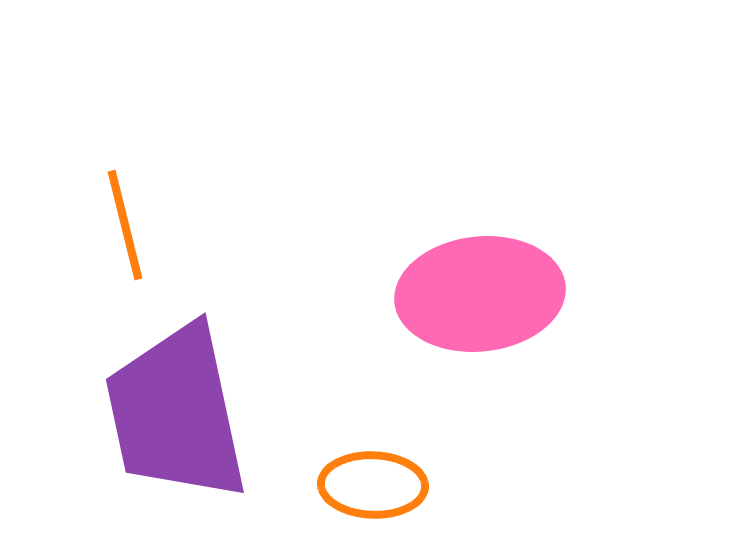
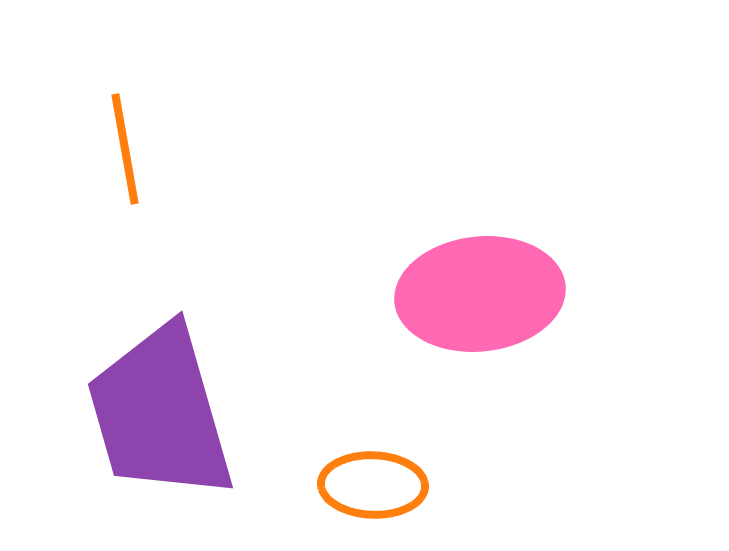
orange line: moved 76 px up; rotated 4 degrees clockwise
purple trapezoid: moved 16 px left; rotated 4 degrees counterclockwise
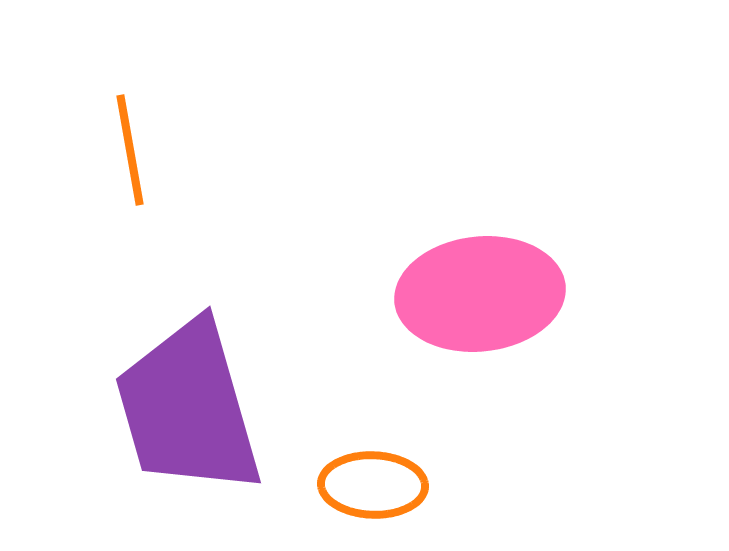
orange line: moved 5 px right, 1 px down
purple trapezoid: moved 28 px right, 5 px up
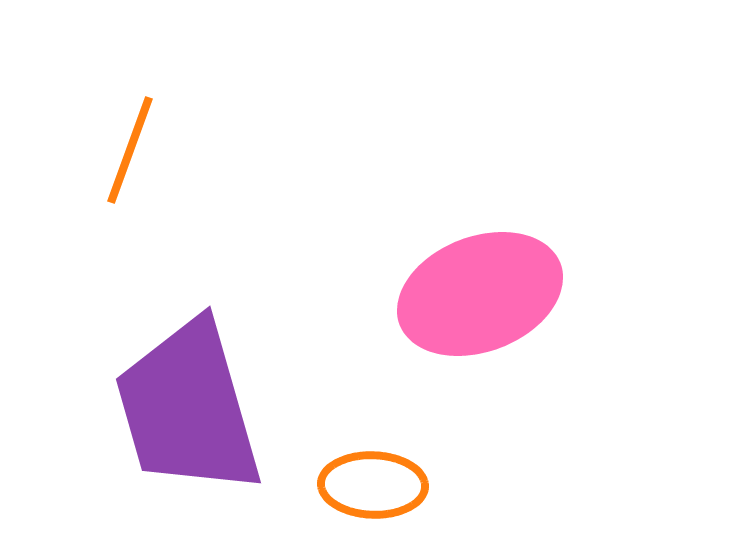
orange line: rotated 30 degrees clockwise
pink ellipse: rotated 15 degrees counterclockwise
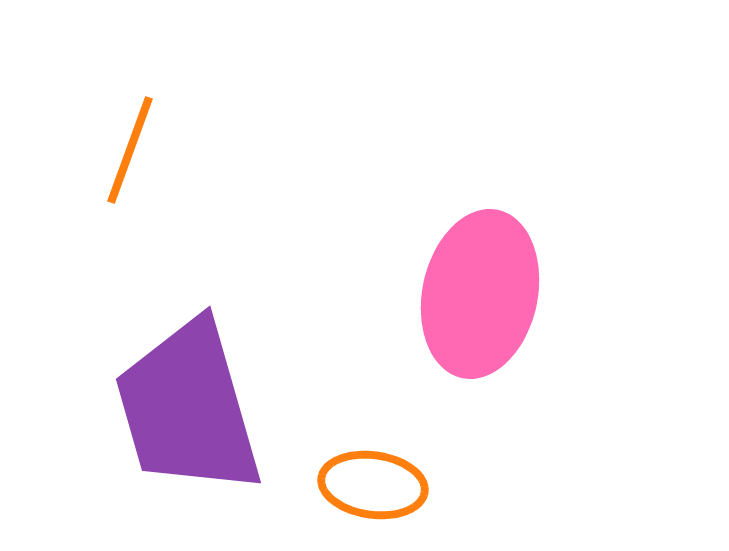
pink ellipse: rotated 57 degrees counterclockwise
orange ellipse: rotated 6 degrees clockwise
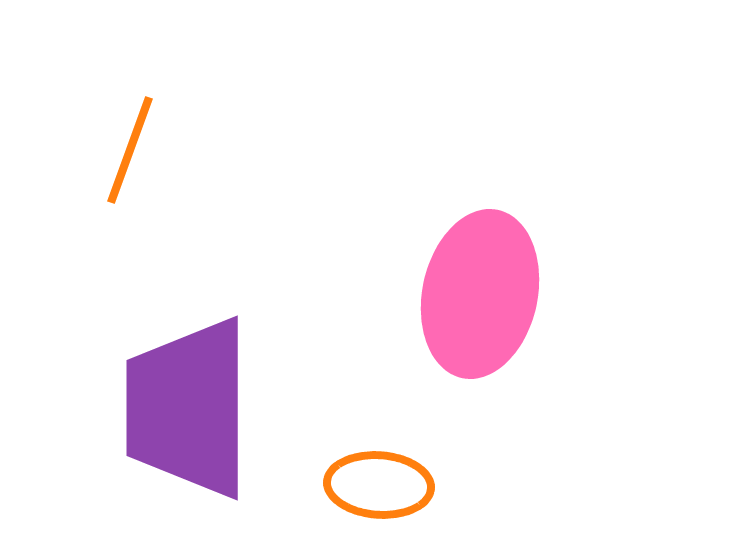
purple trapezoid: rotated 16 degrees clockwise
orange ellipse: moved 6 px right; rotated 4 degrees counterclockwise
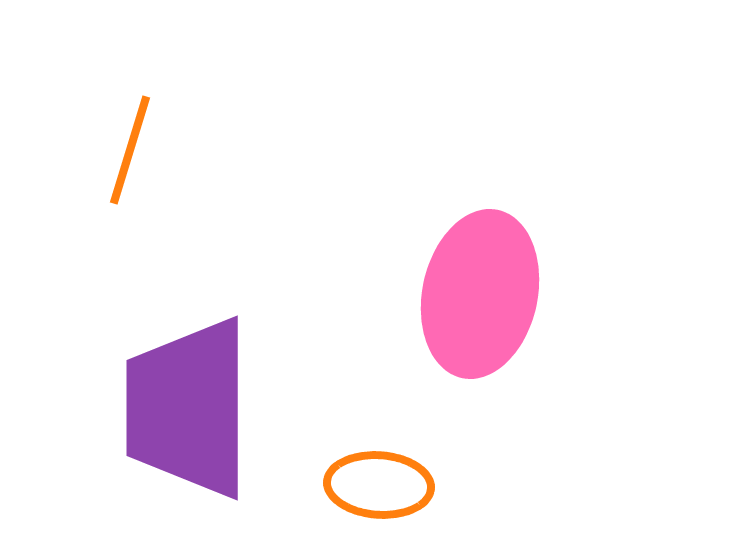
orange line: rotated 3 degrees counterclockwise
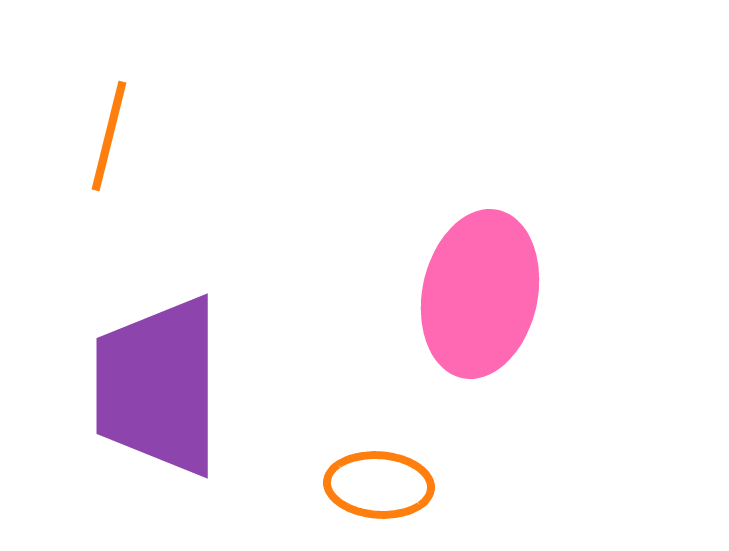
orange line: moved 21 px left, 14 px up; rotated 3 degrees counterclockwise
purple trapezoid: moved 30 px left, 22 px up
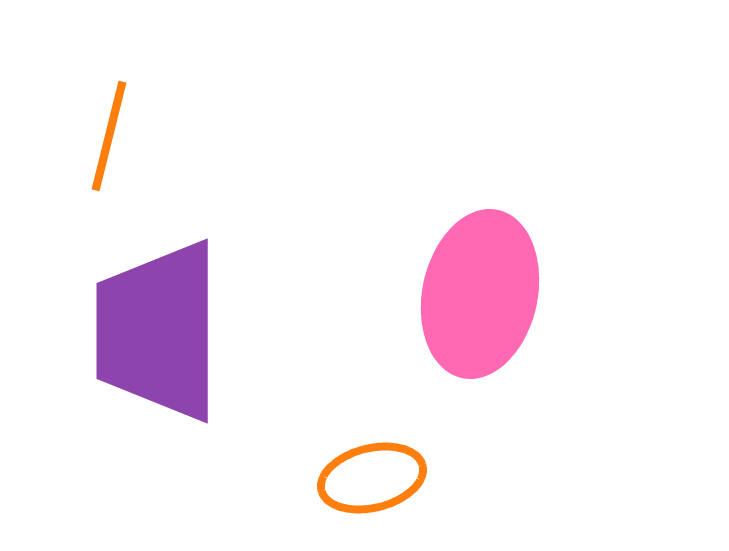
purple trapezoid: moved 55 px up
orange ellipse: moved 7 px left, 7 px up; rotated 18 degrees counterclockwise
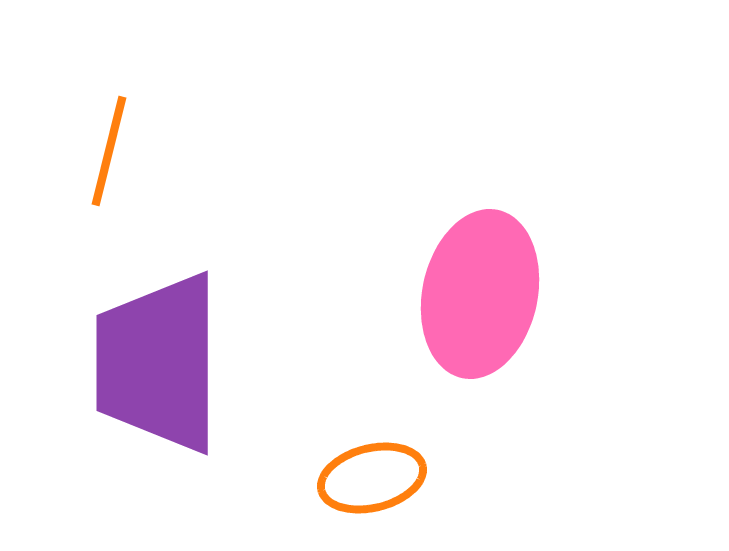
orange line: moved 15 px down
purple trapezoid: moved 32 px down
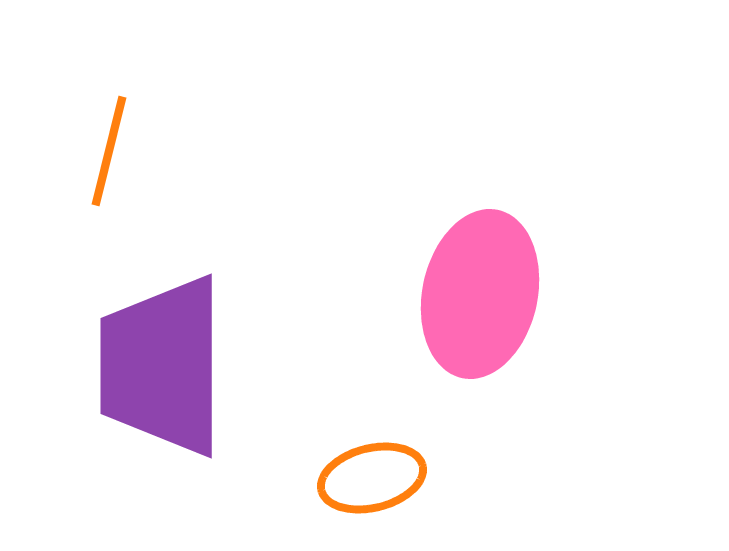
purple trapezoid: moved 4 px right, 3 px down
